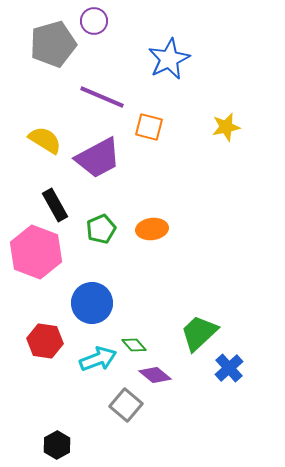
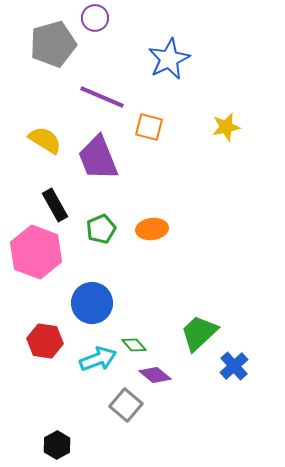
purple circle: moved 1 px right, 3 px up
purple trapezoid: rotated 96 degrees clockwise
blue cross: moved 5 px right, 2 px up
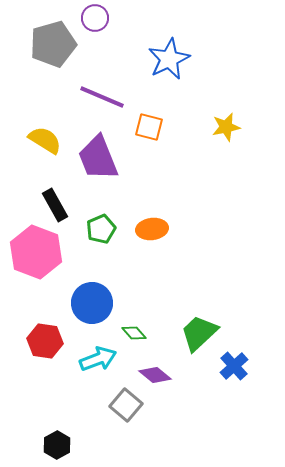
green diamond: moved 12 px up
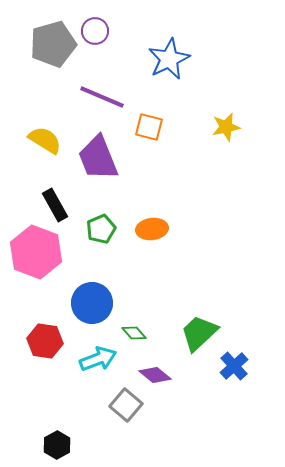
purple circle: moved 13 px down
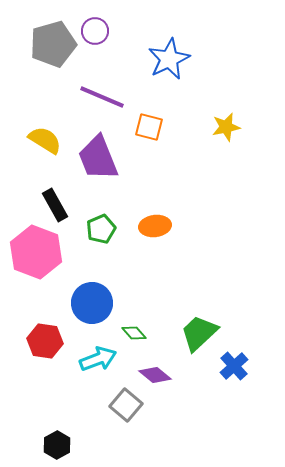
orange ellipse: moved 3 px right, 3 px up
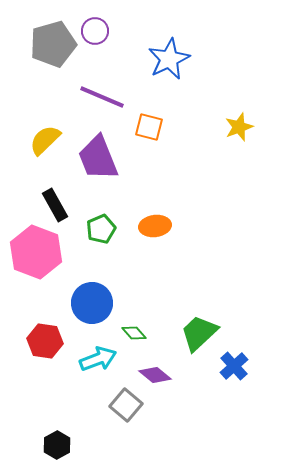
yellow star: moved 13 px right; rotated 8 degrees counterclockwise
yellow semicircle: rotated 76 degrees counterclockwise
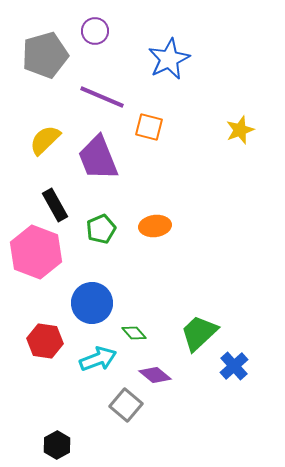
gray pentagon: moved 8 px left, 11 px down
yellow star: moved 1 px right, 3 px down
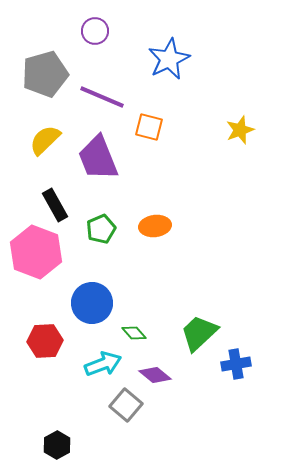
gray pentagon: moved 19 px down
red hexagon: rotated 12 degrees counterclockwise
cyan arrow: moved 5 px right, 5 px down
blue cross: moved 2 px right, 2 px up; rotated 32 degrees clockwise
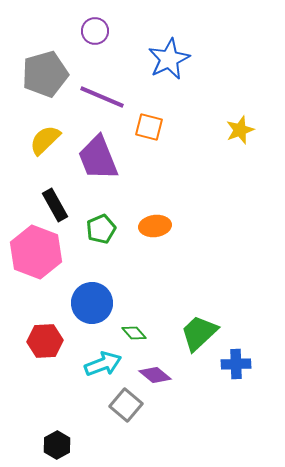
blue cross: rotated 8 degrees clockwise
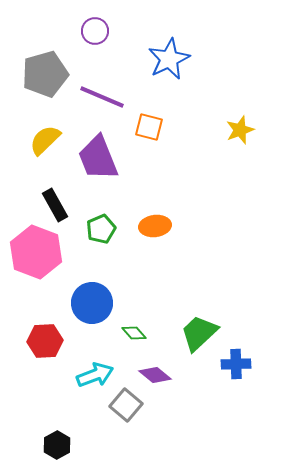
cyan arrow: moved 8 px left, 11 px down
